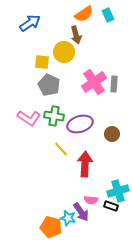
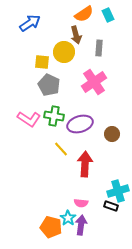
gray rectangle: moved 15 px left, 36 px up
pink L-shape: moved 1 px down
pink semicircle: moved 10 px left, 3 px down
purple arrow: moved 13 px down; rotated 138 degrees counterclockwise
cyan star: rotated 21 degrees clockwise
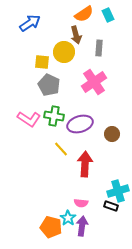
purple arrow: moved 1 px right, 1 px down
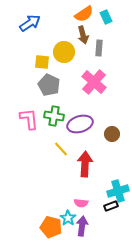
cyan rectangle: moved 2 px left, 2 px down
brown arrow: moved 7 px right
pink cross: rotated 15 degrees counterclockwise
pink L-shape: rotated 130 degrees counterclockwise
black rectangle: rotated 40 degrees counterclockwise
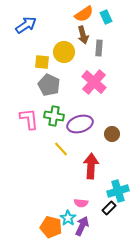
blue arrow: moved 4 px left, 2 px down
red arrow: moved 6 px right, 2 px down
black rectangle: moved 2 px left, 2 px down; rotated 24 degrees counterclockwise
purple arrow: rotated 18 degrees clockwise
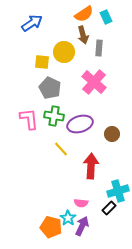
blue arrow: moved 6 px right, 2 px up
gray pentagon: moved 1 px right, 3 px down
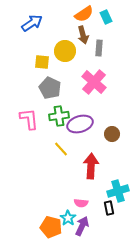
yellow circle: moved 1 px right, 1 px up
green cross: moved 5 px right; rotated 18 degrees counterclockwise
black rectangle: rotated 56 degrees counterclockwise
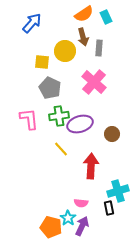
blue arrow: rotated 15 degrees counterclockwise
brown arrow: moved 2 px down
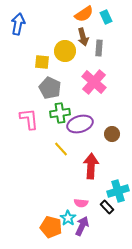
blue arrow: moved 14 px left, 1 px down; rotated 30 degrees counterclockwise
green cross: moved 1 px right, 3 px up
black rectangle: moved 2 px left, 1 px up; rotated 32 degrees counterclockwise
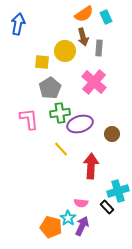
gray pentagon: rotated 15 degrees clockwise
